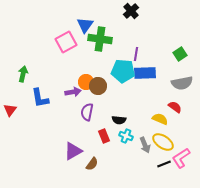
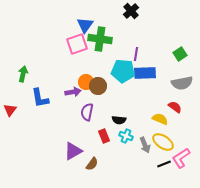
pink square: moved 11 px right, 2 px down; rotated 10 degrees clockwise
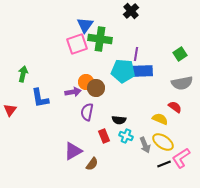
blue rectangle: moved 3 px left, 2 px up
brown circle: moved 2 px left, 2 px down
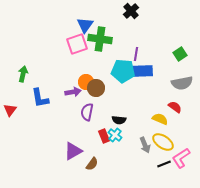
cyan cross: moved 11 px left, 1 px up; rotated 16 degrees clockwise
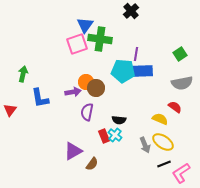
pink L-shape: moved 15 px down
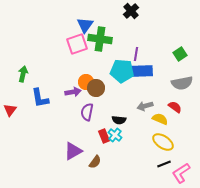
cyan pentagon: moved 1 px left
gray arrow: moved 39 px up; rotated 98 degrees clockwise
brown semicircle: moved 3 px right, 2 px up
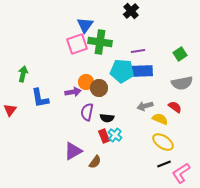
green cross: moved 3 px down
purple line: moved 2 px right, 3 px up; rotated 72 degrees clockwise
brown circle: moved 3 px right
black semicircle: moved 12 px left, 2 px up
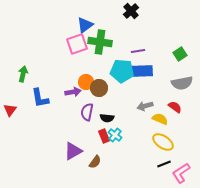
blue triangle: rotated 18 degrees clockwise
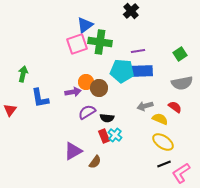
purple semicircle: rotated 48 degrees clockwise
